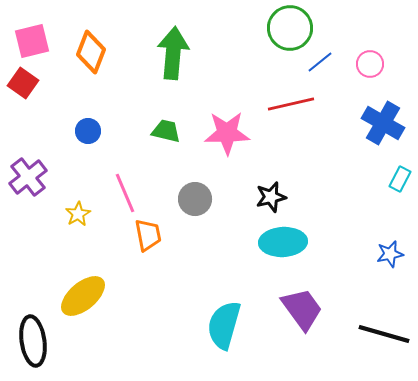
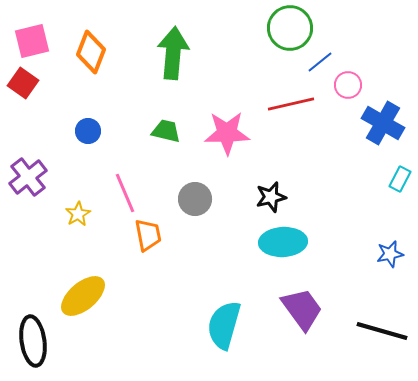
pink circle: moved 22 px left, 21 px down
black line: moved 2 px left, 3 px up
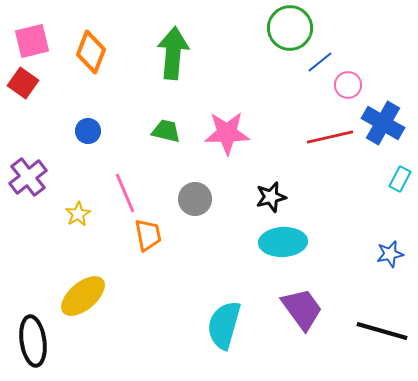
red line: moved 39 px right, 33 px down
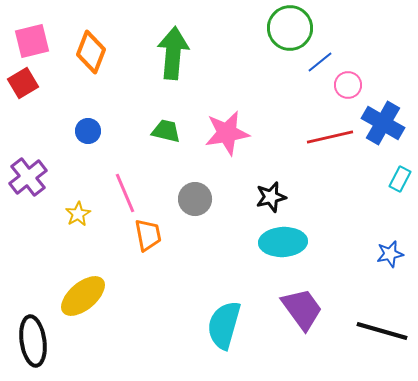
red square: rotated 24 degrees clockwise
pink star: rotated 9 degrees counterclockwise
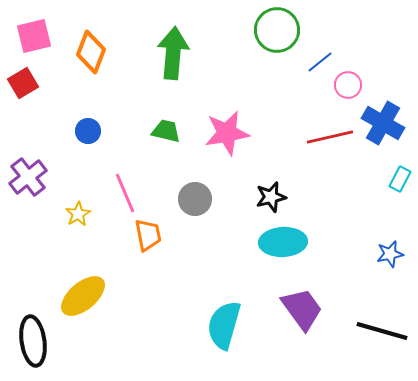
green circle: moved 13 px left, 2 px down
pink square: moved 2 px right, 5 px up
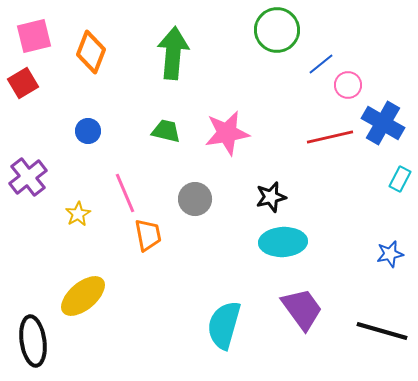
blue line: moved 1 px right, 2 px down
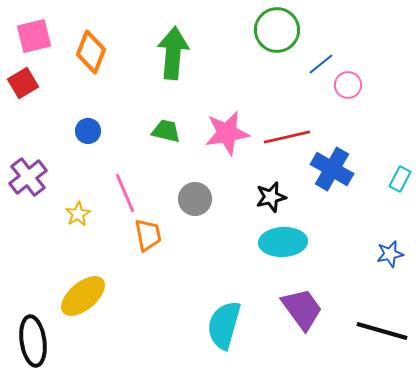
blue cross: moved 51 px left, 46 px down
red line: moved 43 px left
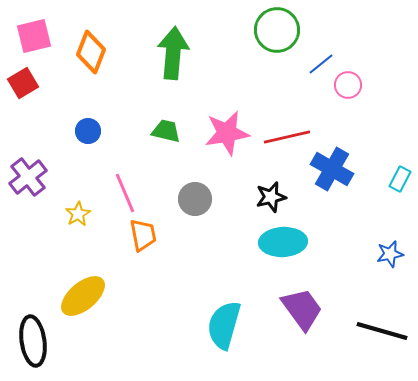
orange trapezoid: moved 5 px left
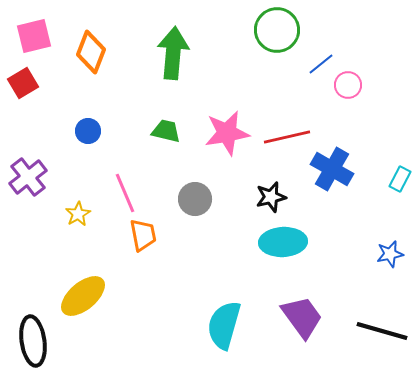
purple trapezoid: moved 8 px down
